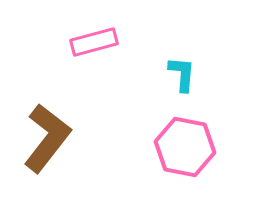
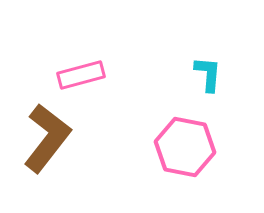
pink rectangle: moved 13 px left, 33 px down
cyan L-shape: moved 26 px right
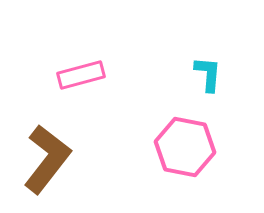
brown L-shape: moved 21 px down
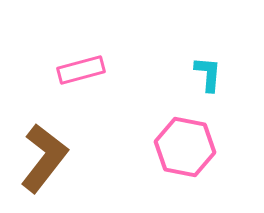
pink rectangle: moved 5 px up
brown L-shape: moved 3 px left, 1 px up
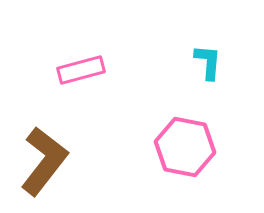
cyan L-shape: moved 12 px up
brown L-shape: moved 3 px down
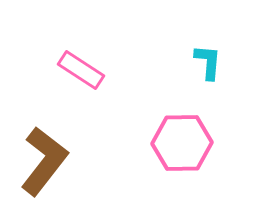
pink rectangle: rotated 48 degrees clockwise
pink hexagon: moved 3 px left, 4 px up; rotated 12 degrees counterclockwise
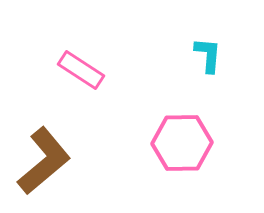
cyan L-shape: moved 7 px up
brown L-shape: rotated 12 degrees clockwise
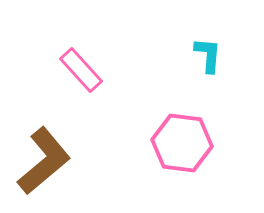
pink rectangle: rotated 15 degrees clockwise
pink hexagon: rotated 8 degrees clockwise
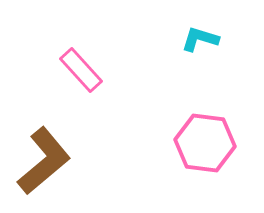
cyan L-shape: moved 8 px left, 16 px up; rotated 78 degrees counterclockwise
pink hexagon: moved 23 px right
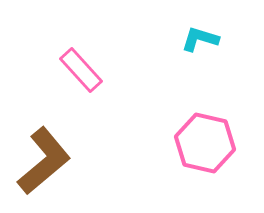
pink hexagon: rotated 6 degrees clockwise
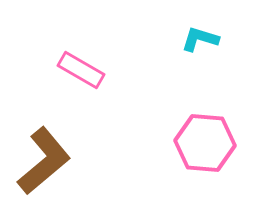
pink rectangle: rotated 18 degrees counterclockwise
pink hexagon: rotated 8 degrees counterclockwise
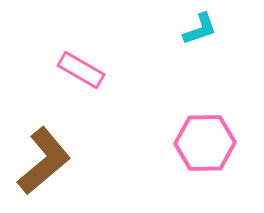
cyan L-shape: moved 10 px up; rotated 144 degrees clockwise
pink hexagon: rotated 6 degrees counterclockwise
